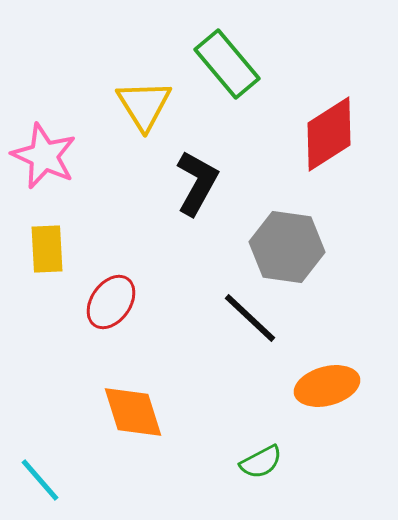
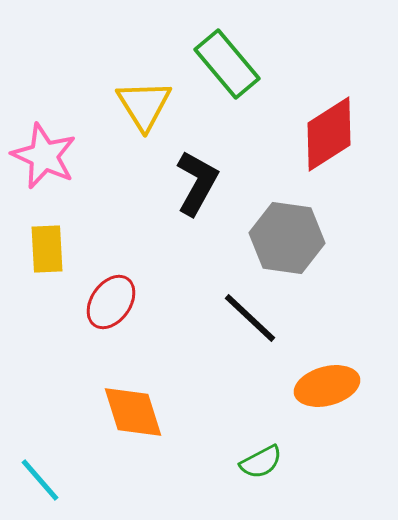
gray hexagon: moved 9 px up
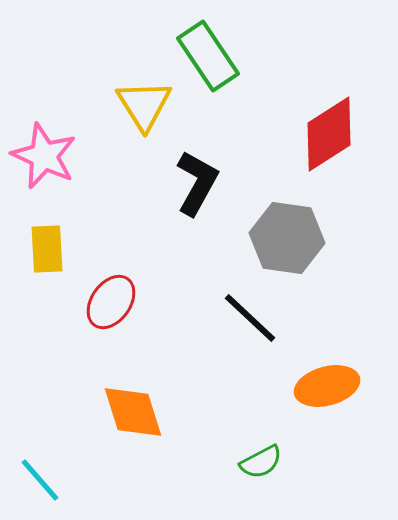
green rectangle: moved 19 px left, 8 px up; rotated 6 degrees clockwise
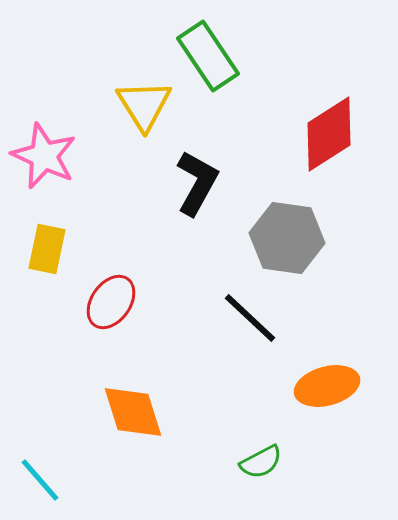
yellow rectangle: rotated 15 degrees clockwise
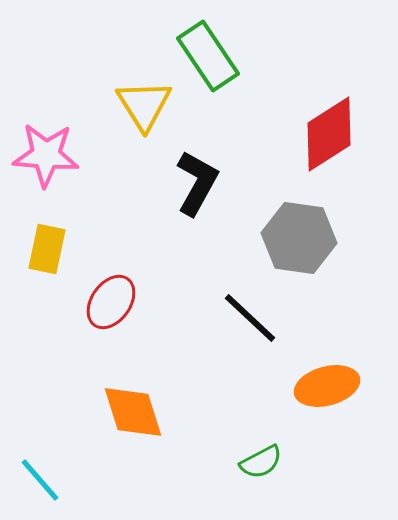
pink star: moved 2 px right, 1 px up; rotated 20 degrees counterclockwise
gray hexagon: moved 12 px right
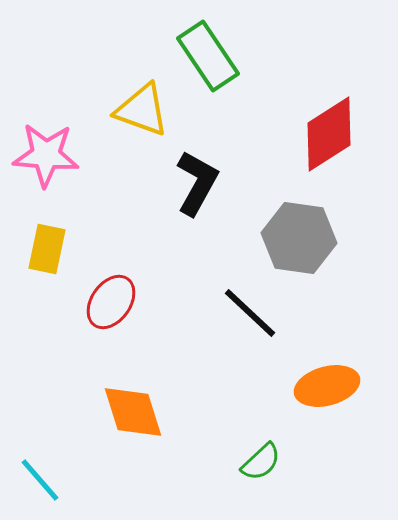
yellow triangle: moved 2 px left, 5 px down; rotated 38 degrees counterclockwise
black line: moved 5 px up
green semicircle: rotated 15 degrees counterclockwise
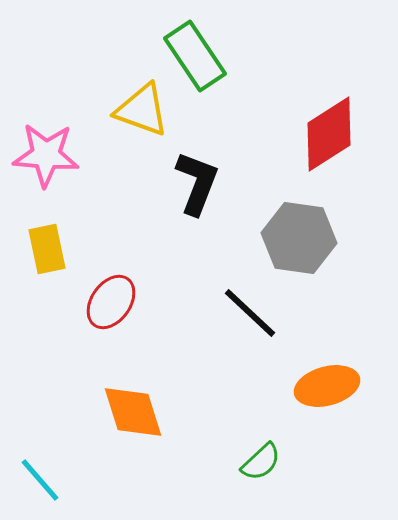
green rectangle: moved 13 px left
black L-shape: rotated 8 degrees counterclockwise
yellow rectangle: rotated 24 degrees counterclockwise
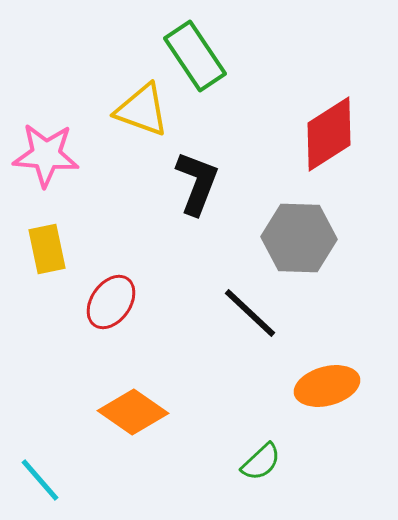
gray hexagon: rotated 6 degrees counterclockwise
orange diamond: rotated 38 degrees counterclockwise
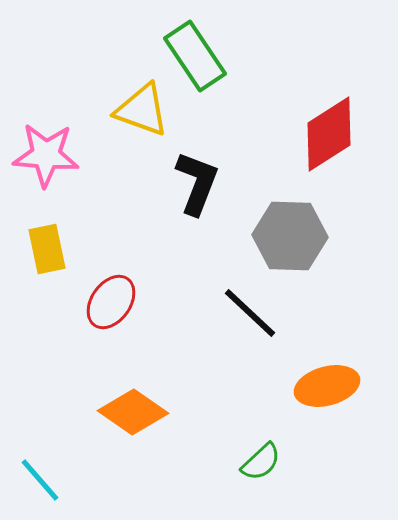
gray hexagon: moved 9 px left, 2 px up
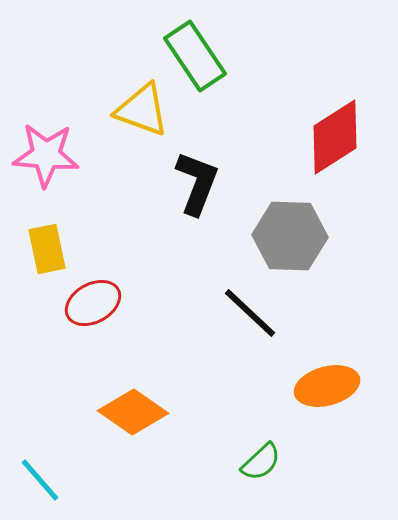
red diamond: moved 6 px right, 3 px down
red ellipse: moved 18 px left, 1 px down; rotated 26 degrees clockwise
